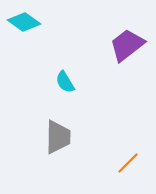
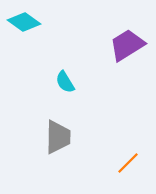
purple trapezoid: rotated 6 degrees clockwise
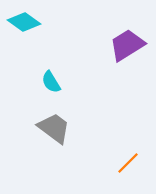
cyan semicircle: moved 14 px left
gray trapezoid: moved 4 px left, 9 px up; rotated 54 degrees counterclockwise
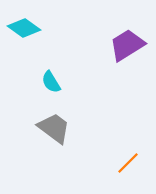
cyan diamond: moved 6 px down
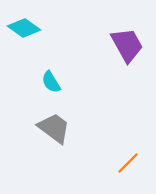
purple trapezoid: rotated 93 degrees clockwise
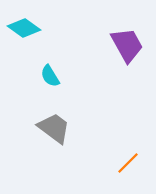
cyan semicircle: moved 1 px left, 6 px up
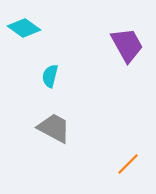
cyan semicircle: rotated 45 degrees clockwise
gray trapezoid: rotated 9 degrees counterclockwise
orange line: moved 1 px down
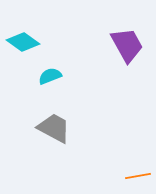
cyan diamond: moved 1 px left, 14 px down
cyan semicircle: rotated 55 degrees clockwise
orange line: moved 10 px right, 12 px down; rotated 35 degrees clockwise
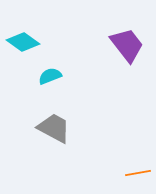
purple trapezoid: rotated 9 degrees counterclockwise
orange line: moved 3 px up
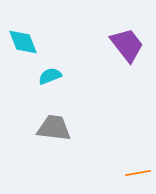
cyan diamond: rotated 32 degrees clockwise
gray trapezoid: rotated 21 degrees counterclockwise
